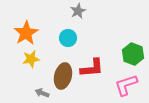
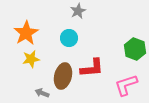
cyan circle: moved 1 px right
green hexagon: moved 2 px right, 5 px up
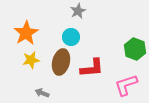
cyan circle: moved 2 px right, 1 px up
yellow star: moved 1 px down
brown ellipse: moved 2 px left, 14 px up
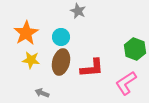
gray star: rotated 21 degrees counterclockwise
cyan circle: moved 10 px left
yellow star: rotated 18 degrees clockwise
pink L-shape: moved 2 px up; rotated 15 degrees counterclockwise
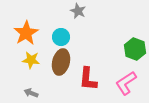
red L-shape: moved 4 px left, 11 px down; rotated 100 degrees clockwise
gray arrow: moved 11 px left
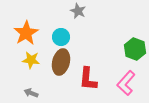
pink L-shape: rotated 15 degrees counterclockwise
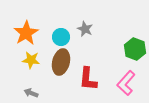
gray star: moved 7 px right, 18 px down
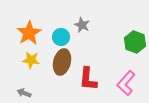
gray star: moved 3 px left, 4 px up
orange star: moved 3 px right
green hexagon: moved 7 px up
brown ellipse: moved 1 px right
gray arrow: moved 7 px left
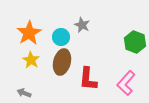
yellow star: rotated 24 degrees clockwise
